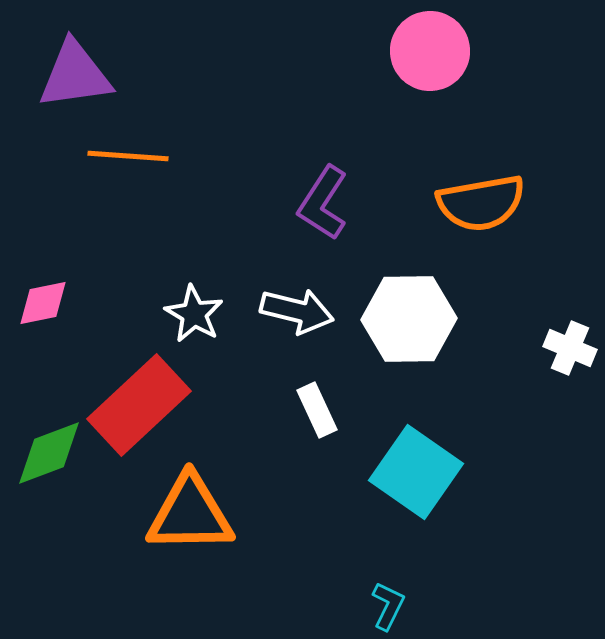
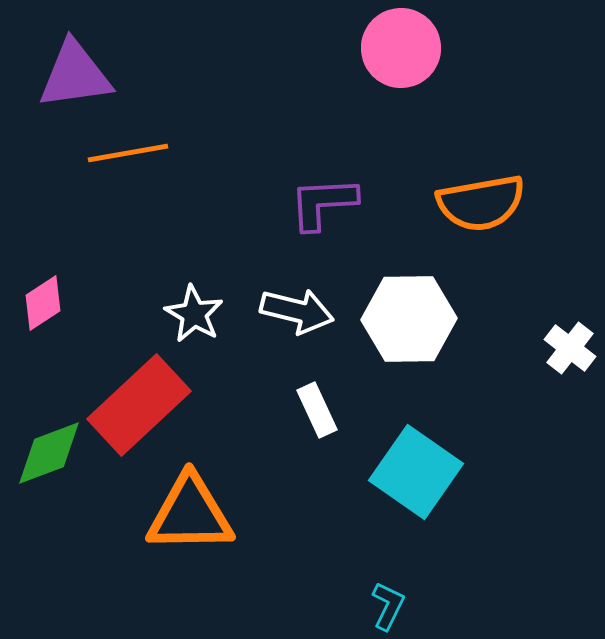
pink circle: moved 29 px left, 3 px up
orange line: moved 3 px up; rotated 14 degrees counterclockwise
purple L-shape: rotated 54 degrees clockwise
pink diamond: rotated 22 degrees counterclockwise
white cross: rotated 15 degrees clockwise
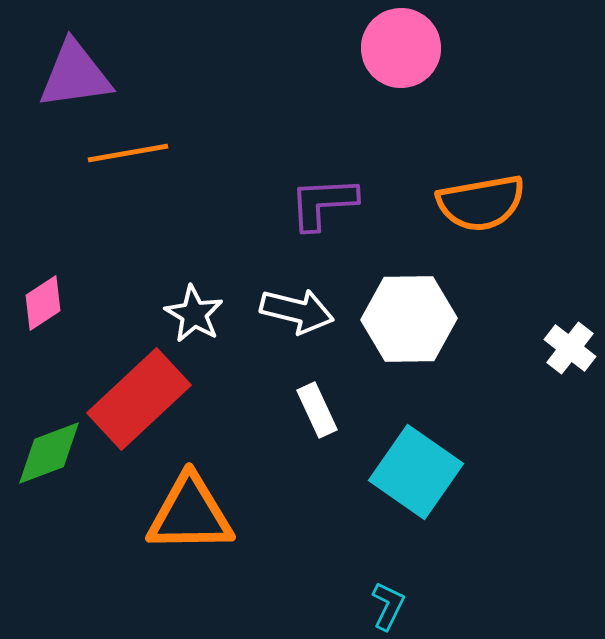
red rectangle: moved 6 px up
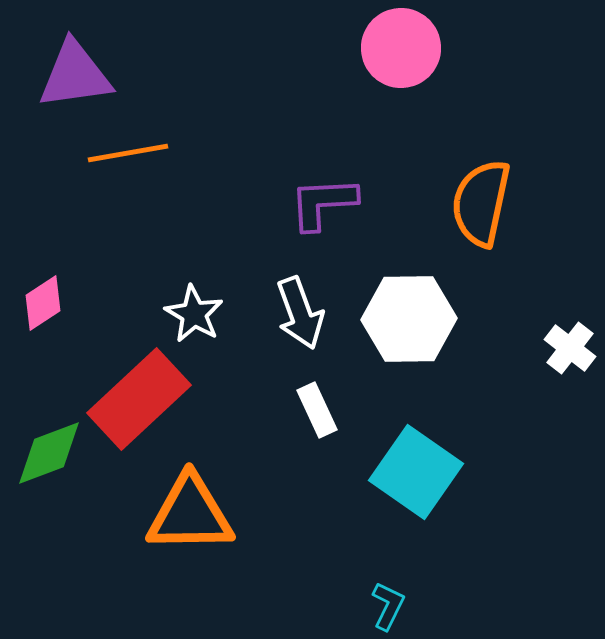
orange semicircle: rotated 112 degrees clockwise
white arrow: moved 3 px right, 2 px down; rotated 56 degrees clockwise
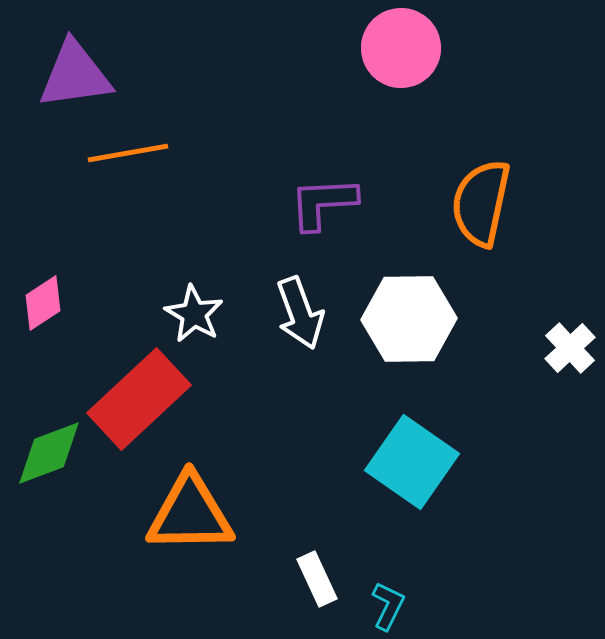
white cross: rotated 9 degrees clockwise
white rectangle: moved 169 px down
cyan square: moved 4 px left, 10 px up
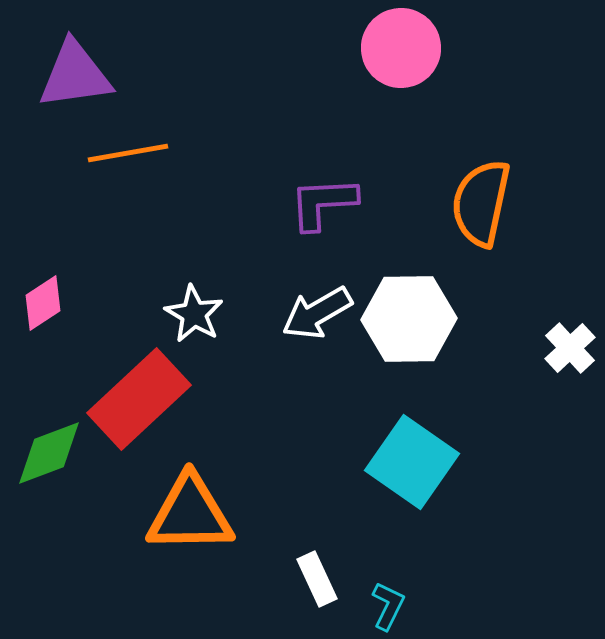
white arrow: moved 17 px right; rotated 80 degrees clockwise
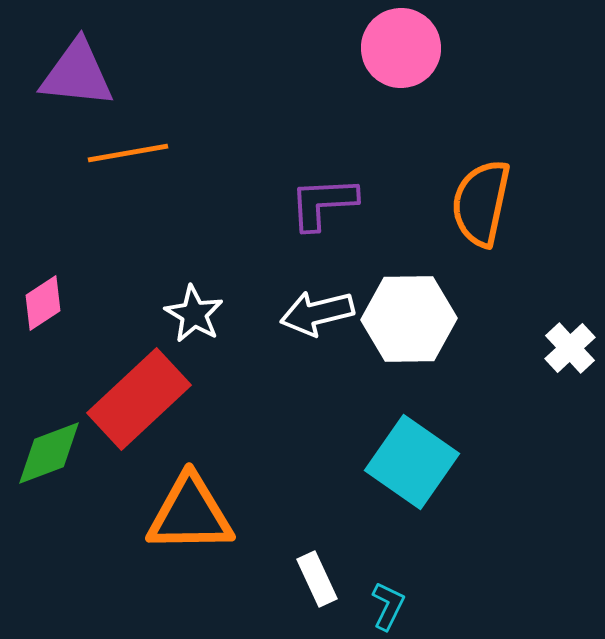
purple triangle: moved 2 px right, 1 px up; rotated 14 degrees clockwise
white arrow: rotated 16 degrees clockwise
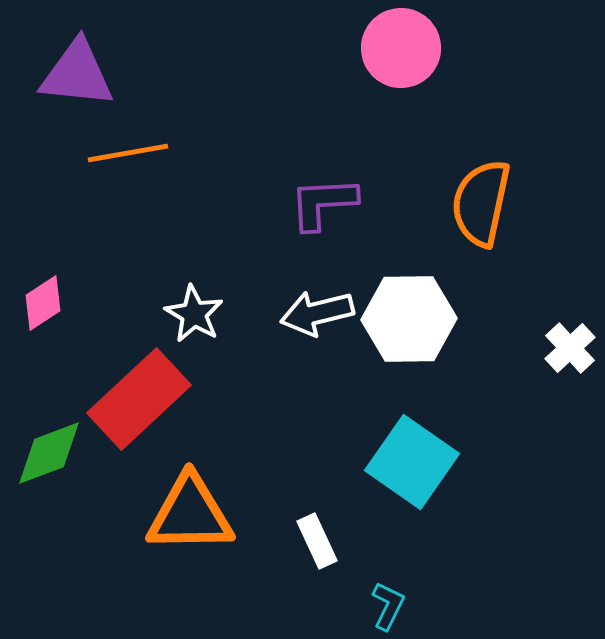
white rectangle: moved 38 px up
